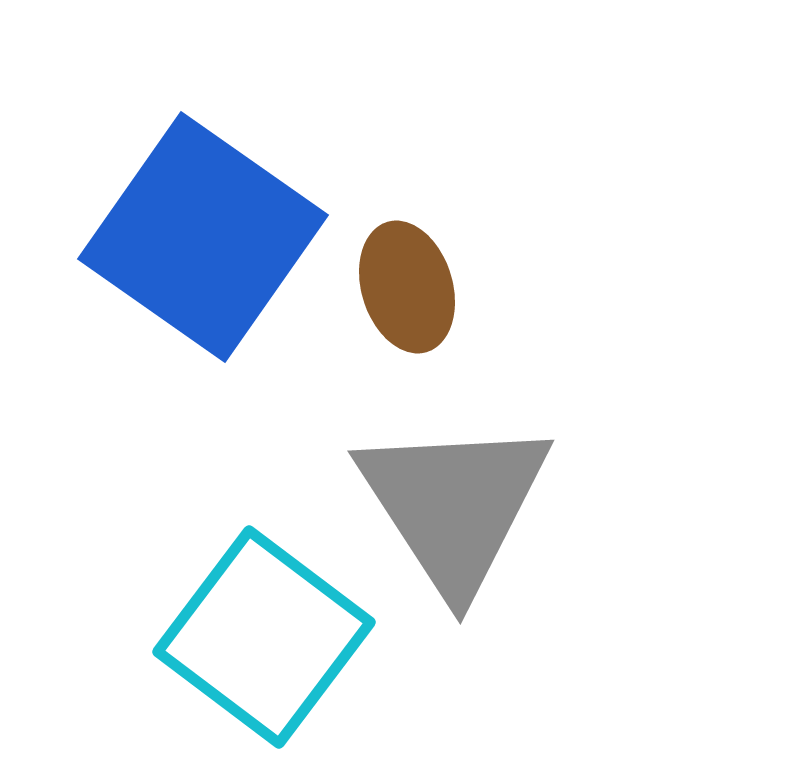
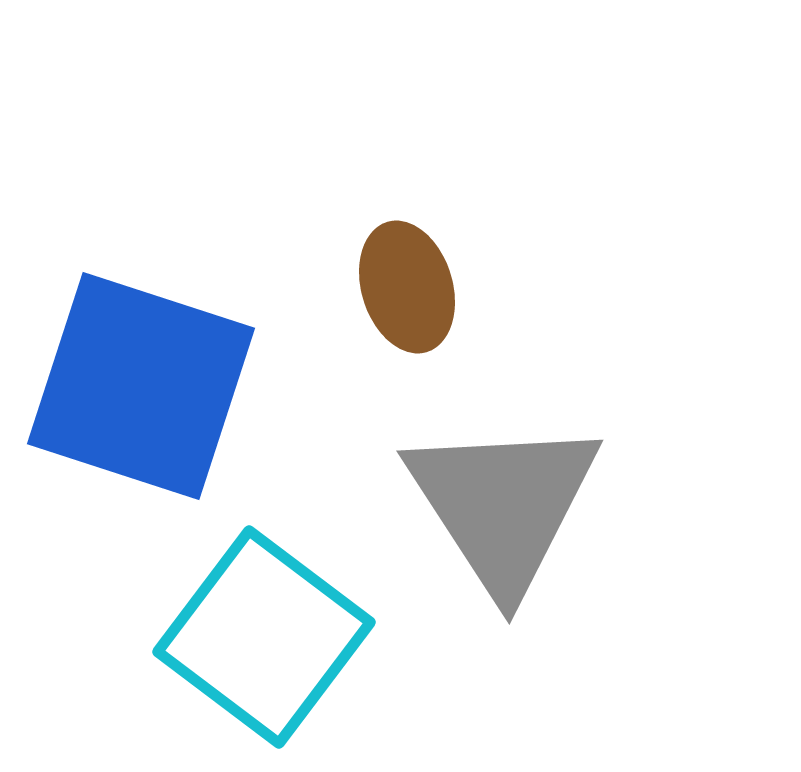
blue square: moved 62 px left, 149 px down; rotated 17 degrees counterclockwise
gray triangle: moved 49 px right
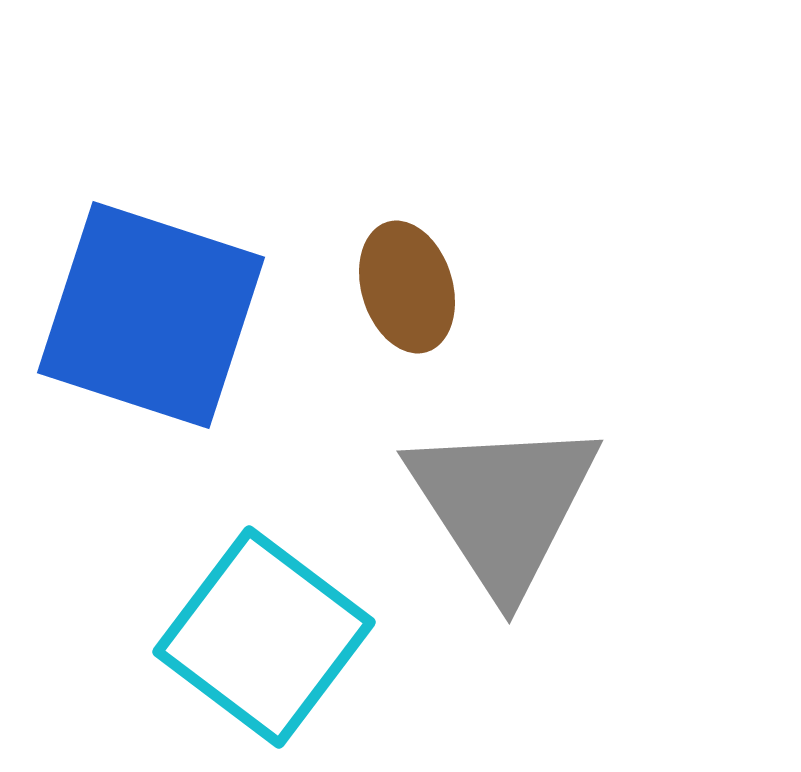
blue square: moved 10 px right, 71 px up
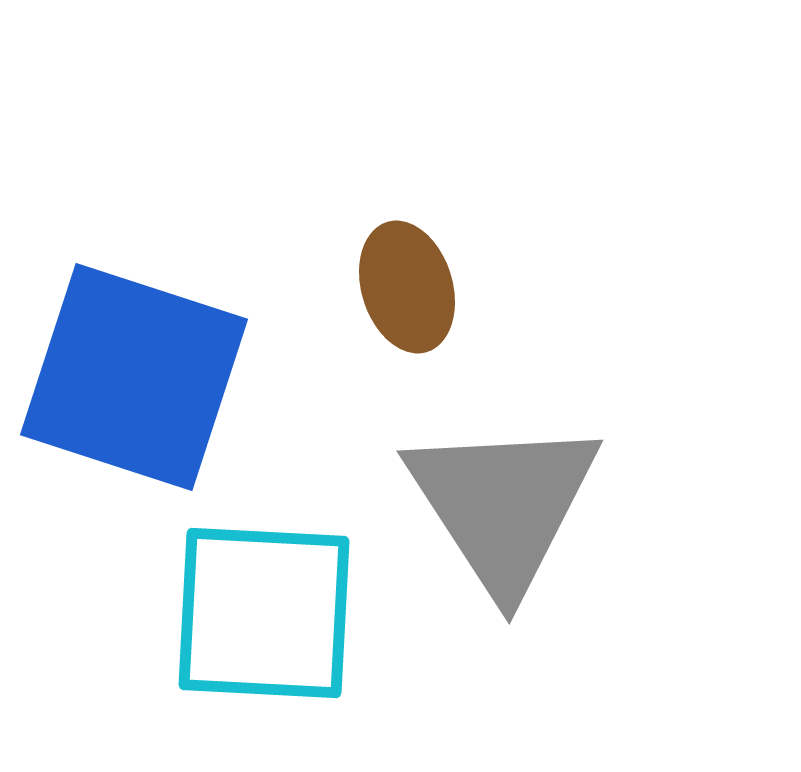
blue square: moved 17 px left, 62 px down
cyan square: moved 24 px up; rotated 34 degrees counterclockwise
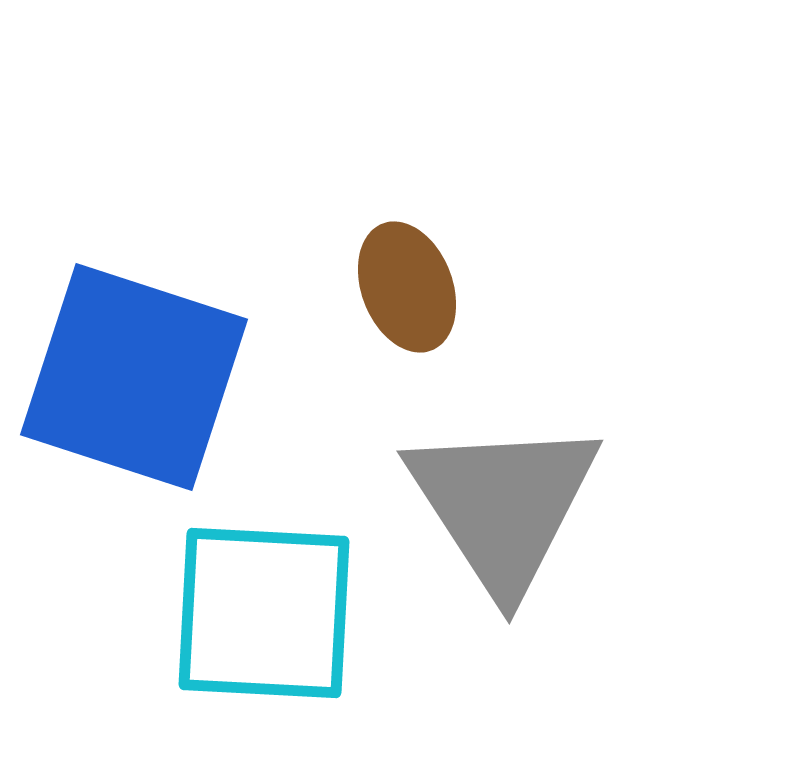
brown ellipse: rotated 4 degrees counterclockwise
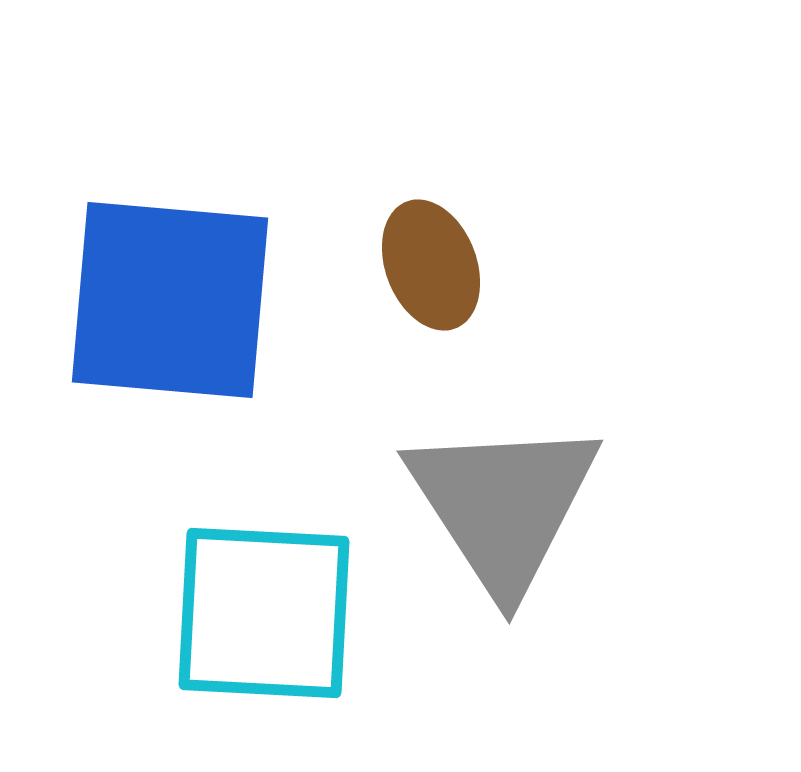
brown ellipse: moved 24 px right, 22 px up
blue square: moved 36 px right, 77 px up; rotated 13 degrees counterclockwise
